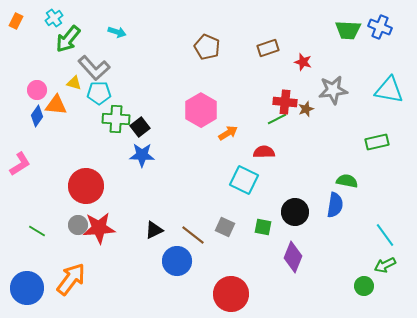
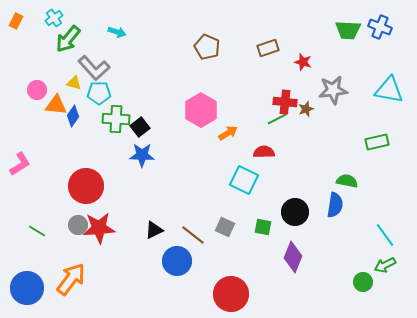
blue diamond at (37, 116): moved 36 px right
green circle at (364, 286): moved 1 px left, 4 px up
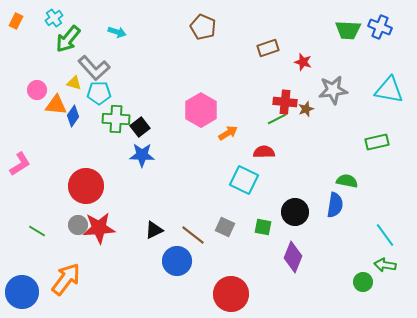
brown pentagon at (207, 47): moved 4 px left, 20 px up
green arrow at (385, 265): rotated 35 degrees clockwise
orange arrow at (71, 279): moved 5 px left
blue circle at (27, 288): moved 5 px left, 4 px down
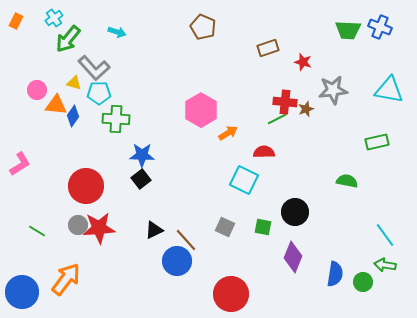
black square at (140, 127): moved 1 px right, 52 px down
blue semicircle at (335, 205): moved 69 px down
brown line at (193, 235): moved 7 px left, 5 px down; rotated 10 degrees clockwise
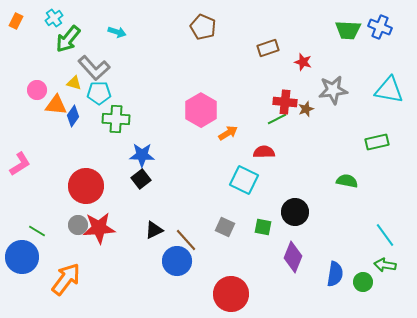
blue circle at (22, 292): moved 35 px up
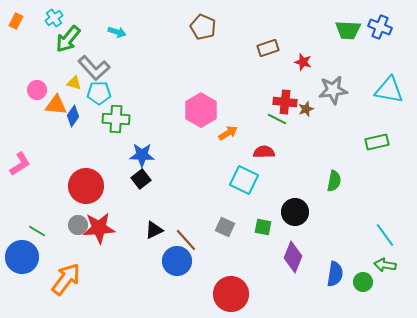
green line at (277, 119): rotated 54 degrees clockwise
green semicircle at (347, 181): moved 13 px left; rotated 90 degrees clockwise
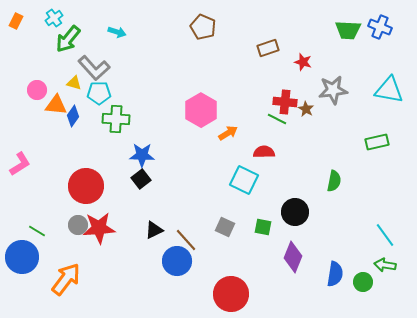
brown star at (306, 109): rotated 21 degrees counterclockwise
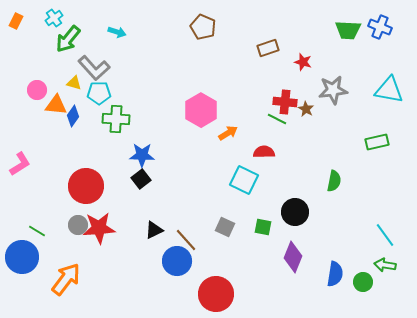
red circle at (231, 294): moved 15 px left
